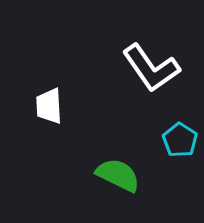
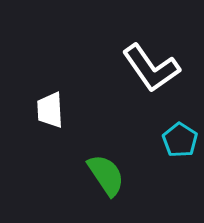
white trapezoid: moved 1 px right, 4 px down
green semicircle: moved 12 px left; rotated 30 degrees clockwise
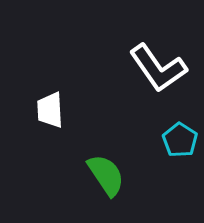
white L-shape: moved 7 px right
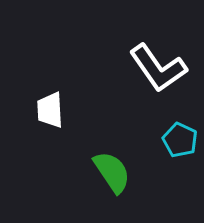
cyan pentagon: rotated 8 degrees counterclockwise
green semicircle: moved 6 px right, 3 px up
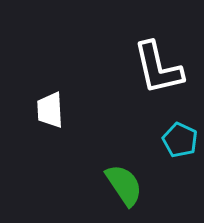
white L-shape: rotated 22 degrees clockwise
green semicircle: moved 12 px right, 13 px down
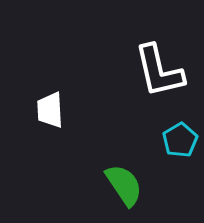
white L-shape: moved 1 px right, 3 px down
cyan pentagon: rotated 16 degrees clockwise
